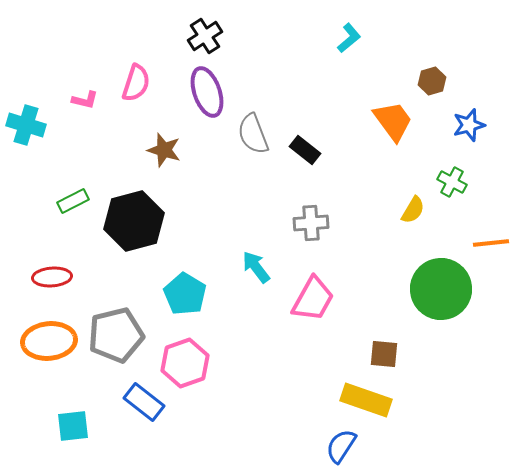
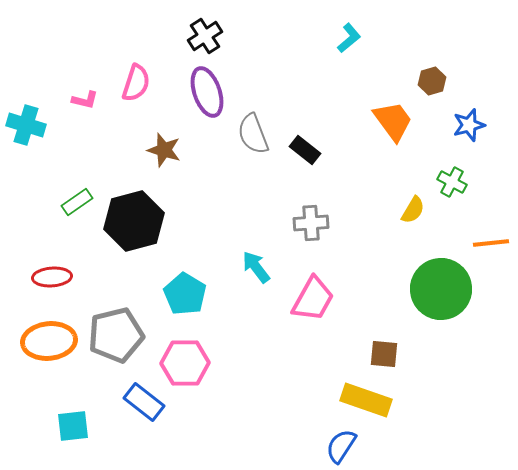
green rectangle: moved 4 px right, 1 px down; rotated 8 degrees counterclockwise
pink hexagon: rotated 18 degrees clockwise
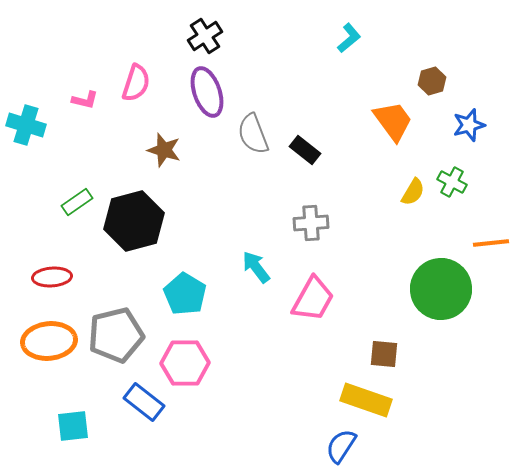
yellow semicircle: moved 18 px up
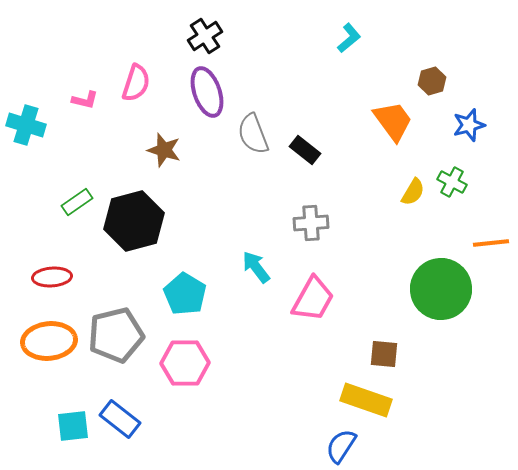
blue rectangle: moved 24 px left, 17 px down
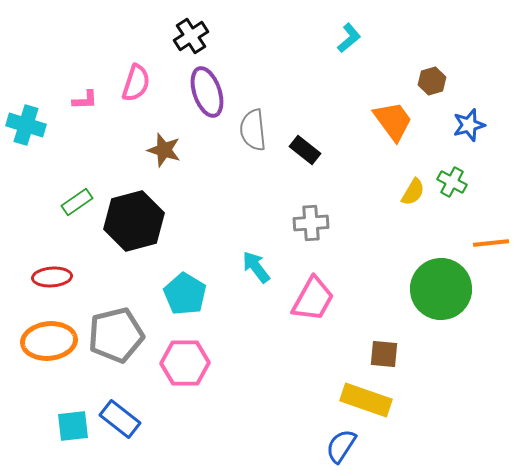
black cross: moved 14 px left
pink L-shape: rotated 16 degrees counterclockwise
gray semicircle: moved 4 px up; rotated 15 degrees clockwise
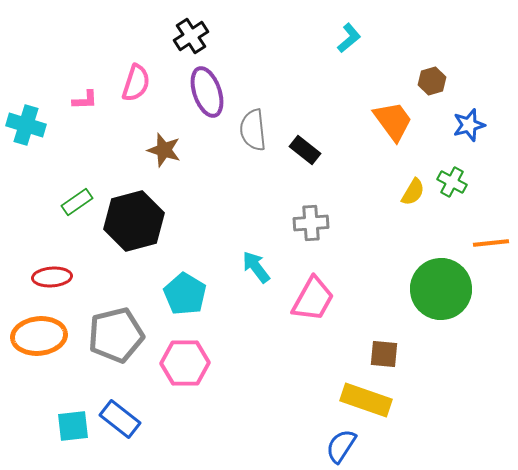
orange ellipse: moved 10 px left, 5 px up
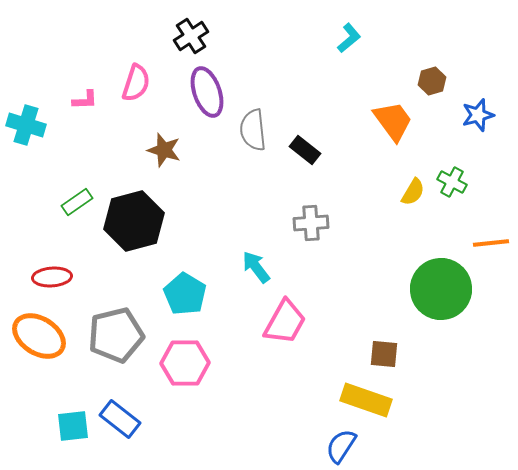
blue star: moved 9 px right, 10 px up
pink trapezoid: moved 28 px left, 23 px down
orange ellipse: rotated 38 degrees clockwise
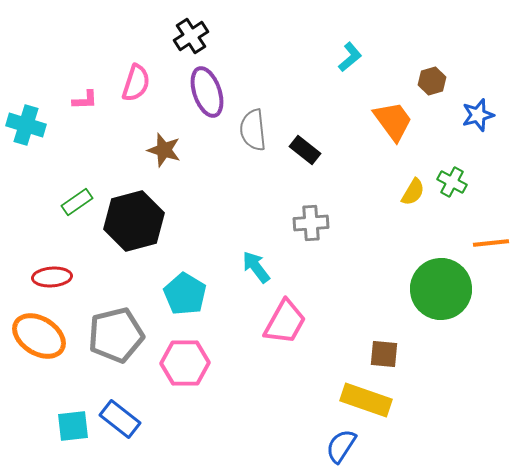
cyan L-shape: moved 1 px right, 19 px down
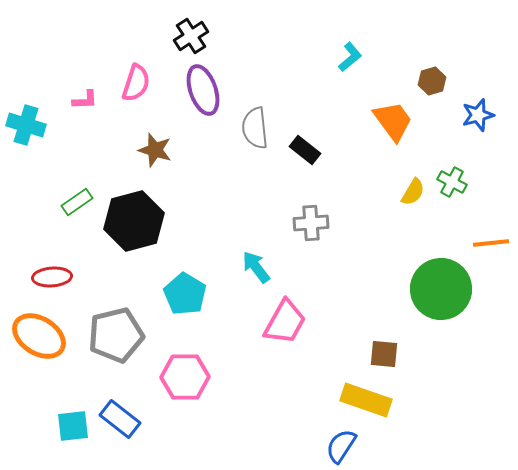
purple ellipse: moved 4 px left, 2 px up
gray semicircle: moved 2 px right, 2 px up
brown star: moved 9 px left
pink hexagon: moved 14 px down
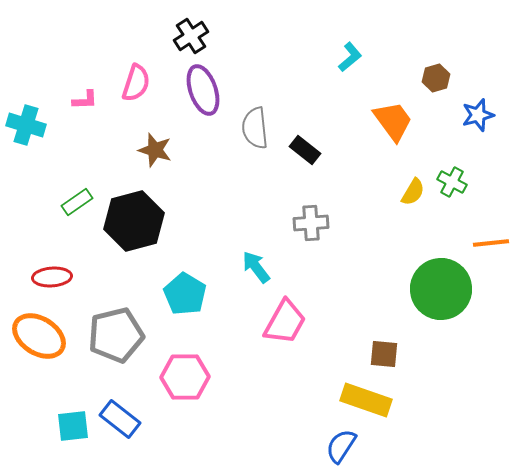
brown hexagon: moved 4 px right, 3 px up
